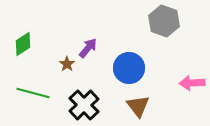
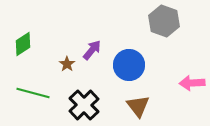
purple arrow: moved 4 px right, 2 px down
blue circle: moved 3 px up
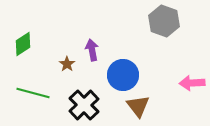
purple arrow: rotated 50 degrees counterclockwise
blue circle: moved 6 px left, 10 px down
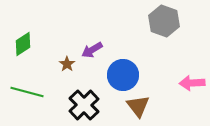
purple arrow: rotated 110 degrees counterclockwise
green line: moved 6 px left, 1 px up
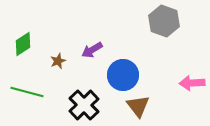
brown star: moved 9 px left, 3 px up; rotated 14 degrees clockwise
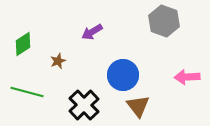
purple arrow: moved 18 px up
pink arrow: moved 5 px left, 6 px up
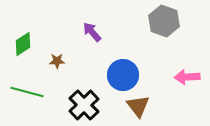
purple arrow: rotated 80 degrees clockwise
brown star: moved 1 px left; rotated 21 degrees clockwise
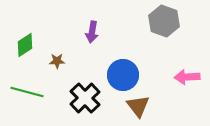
purple arrow: rotated 130 degrees counterclockwise
green diamond: moved 2 px right, 1 px down
black cross: moved 1 px right, 7 px up
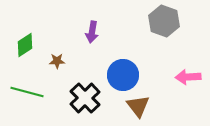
pink arrow: moved 1 px right
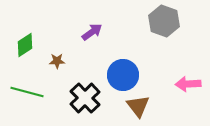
purple arrow: rotated 135 degrees counterclockwise
pink arrow: moved 7 px down
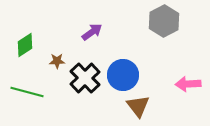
gray hexagon: rotated 12 degrees clockwise
black cross: moved 20 px up
